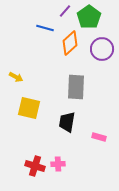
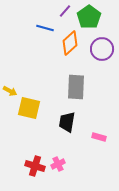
yellow arrow: moved 6 px left, 14 px down
pink cross: rotated 24 degrees counterclockwise
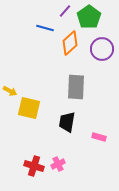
red cross: moved 1 px left
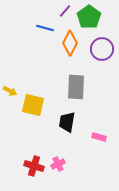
orange diamond: rotated 20 degrees counterclockwise
yellow square: moved 4 px right, 3 px up
